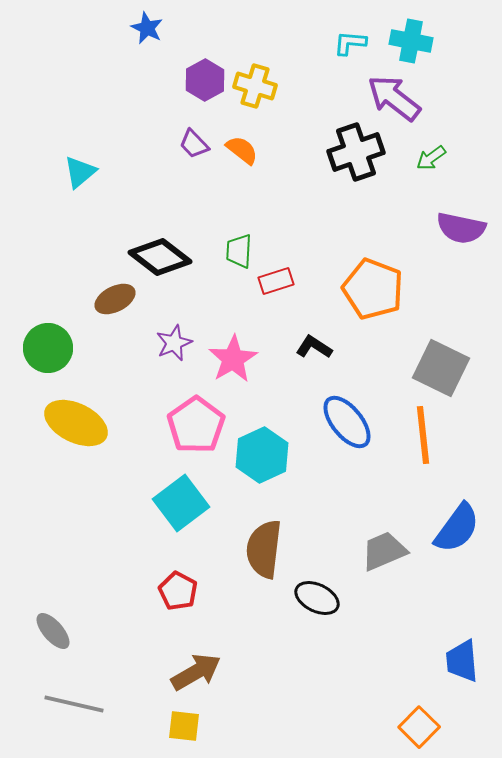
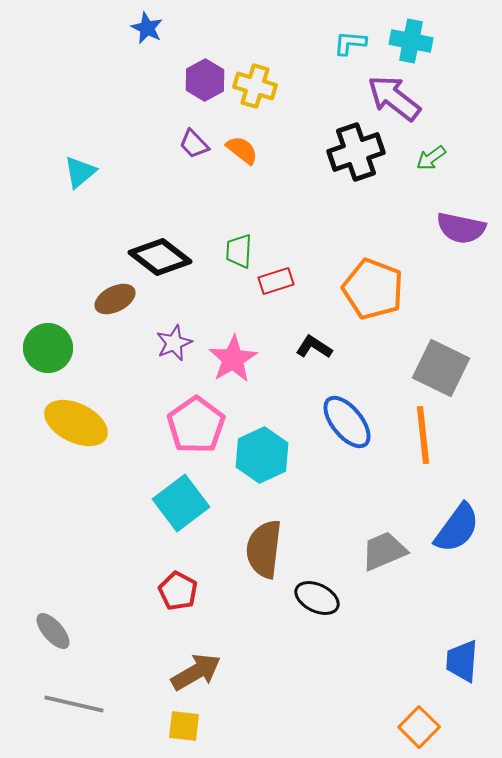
blue trapezoid: rotated 9 degrees clockwise
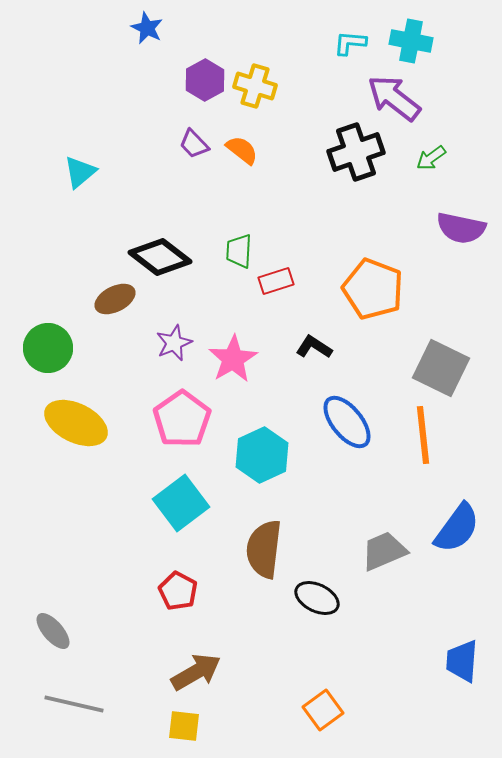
pink pentagon: moved 14 px left, 6 px up
orange square: moved 96 px left, 17 px up; rotated 9 degrees clockwise
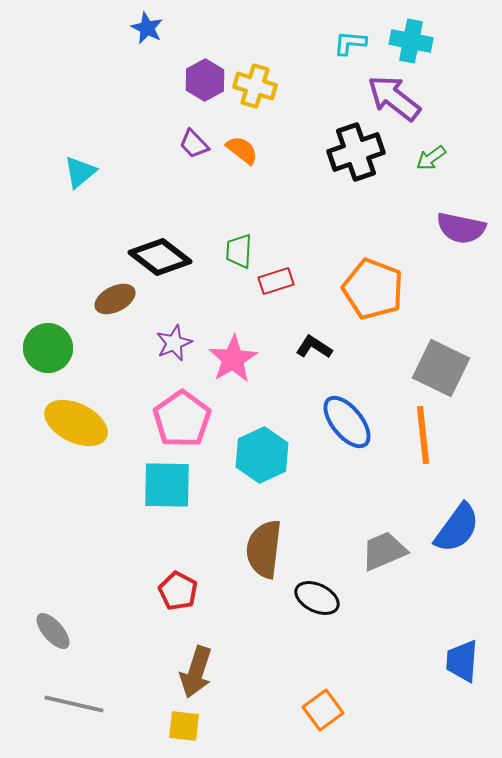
cyan square: moved 14 px left, 18 px up; rotated 38 degrees clockwise
brown arrow: rotated 138 degrees clockwise
